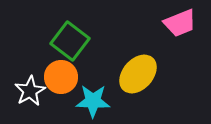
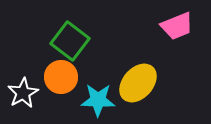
pink trapezoid: moved 3 px left, 3 px down
yellow ellipse: moved 9 px down
white star: moved 7 px left, 2 px down
cyan star: moved 5 px right, 1 px up
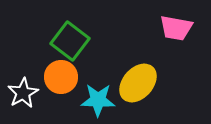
pink trapezoid: moved 1 px left, 2 px down; rotated 32 degrees clockwise
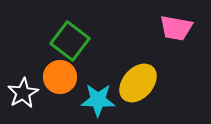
orange circle: moved 1 px left
